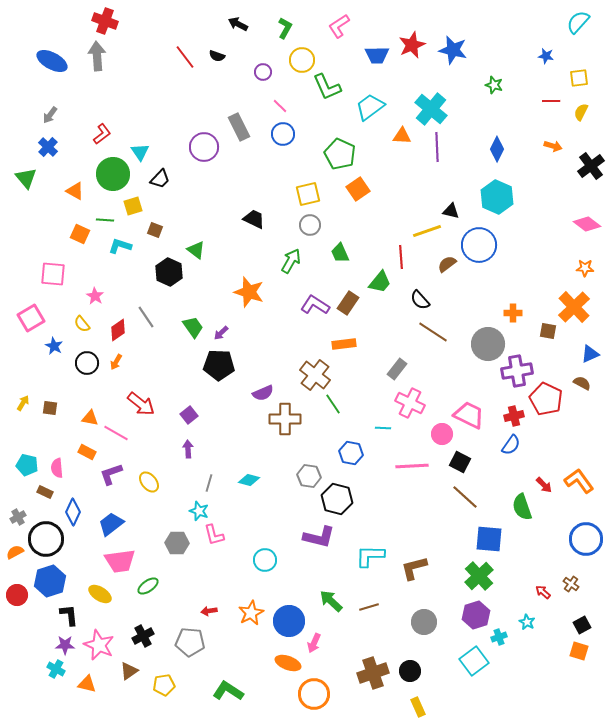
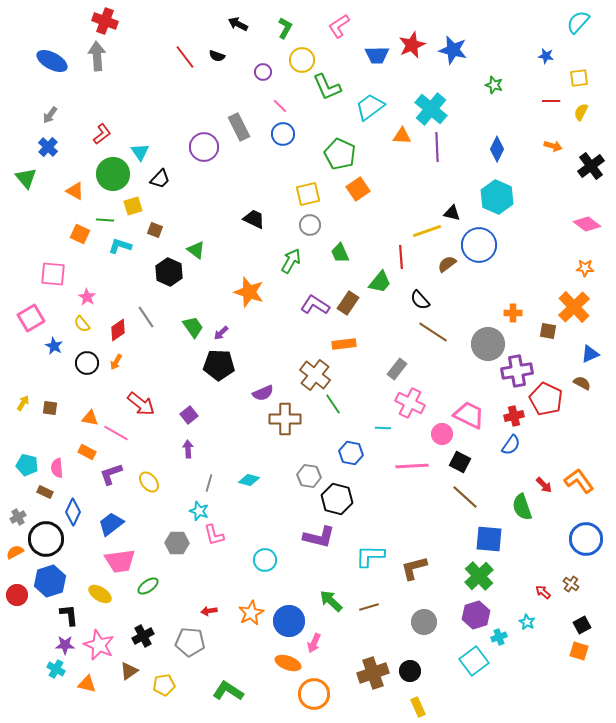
black triangle at (451, 211): moved 1 px right, 2 px down
pink star at (95, 296): moved 8 px left, 1 px down
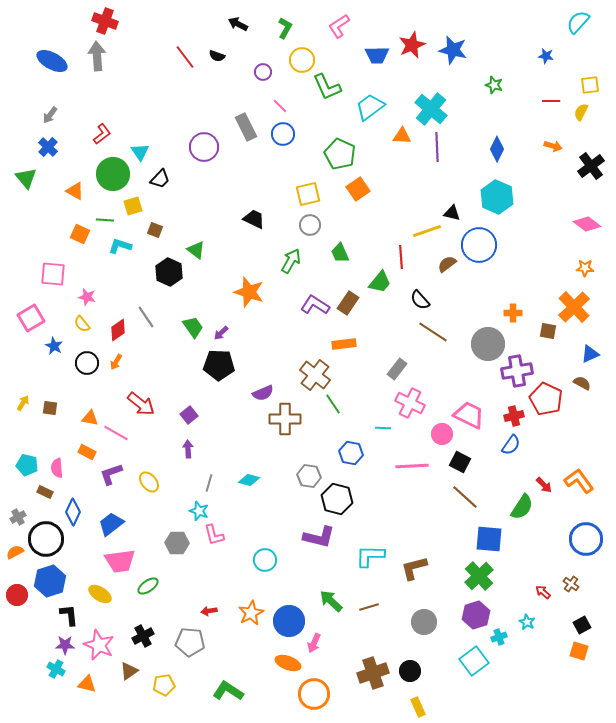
yellow square at (579, 78): moved 11 px right, 7 px down
gray rectangle at (239, 127): moved 7 px right
pink star at (87, 297): rotated 18 degrees counterclockwise
green semicircle at (522, 507): rotated 128 degrees counterclockwise
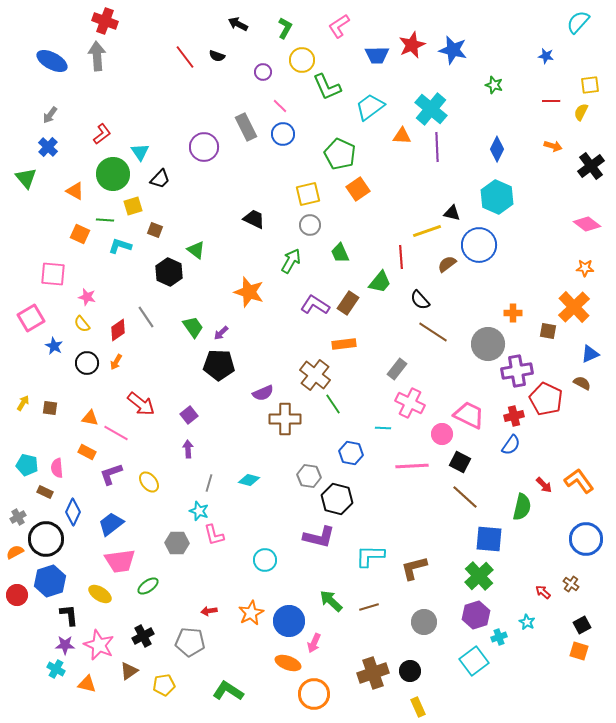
green semicircle at (522, 507): rotated 20 degrees counterclockwise
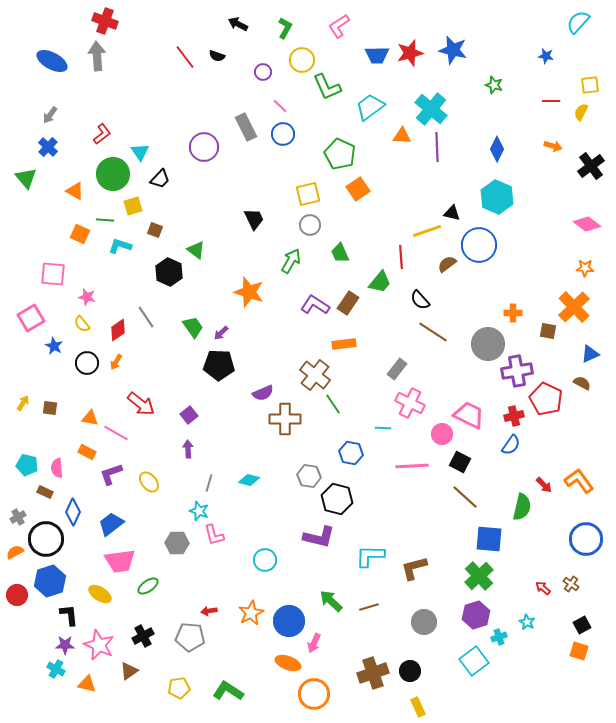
red star at (412, 45): moved 2 px left, 8 px down; rotated 8 degrees clockwise
black trapezoid at (254, 219): rotated 40 degrees clockwise
red arrow at (543, 592): moved 4 px up
gray pentagon at (190, 642): moved 5 px up
yellow pentagon at (164, 685): moved 15 px right, 3 px down
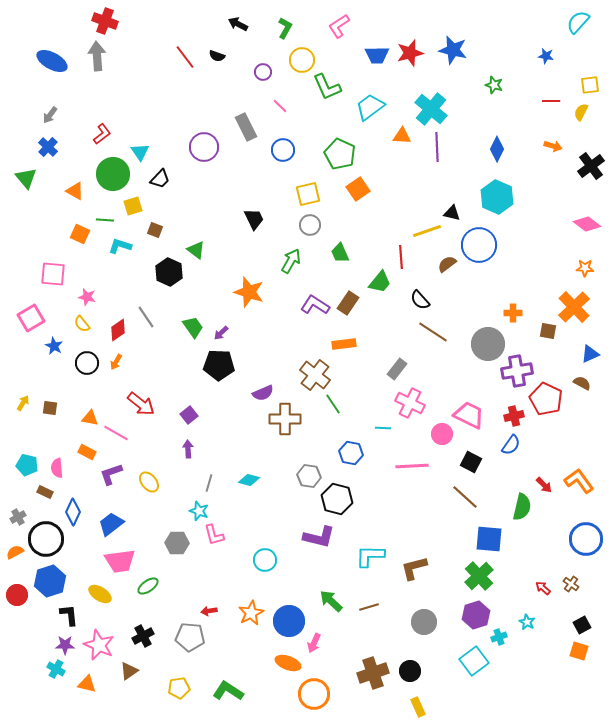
blue circle at (283, 134): moved 16 px down
black square at (460, 462): moved 11 px right
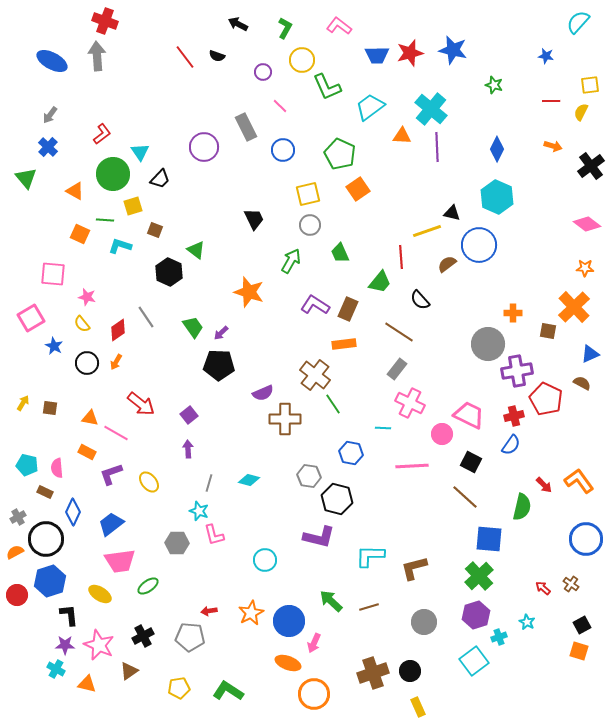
pink L-shape at (339, 26): rotated 70 degrees clockwise
brown rectangle at (348, 303): moved 6 px down; rotated 10 degrees counterclockwise
brown line at (433, 332): moved 34 px left
